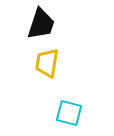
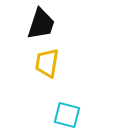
cyan square: moved 2 px left, 2 px down
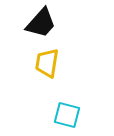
black trapezoid: moved 1 px up; rotated 24 degrees clockwise
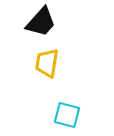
black trapezoid: moved 1 px up
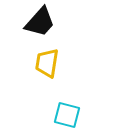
black trapezoid: moved 1 px left
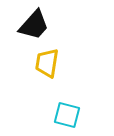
black trapezoid: moved 6 px left, 3 px down
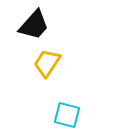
yellow trapezoid: rotated 24 degrees clockwise
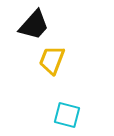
yellow trapezoid: moved 5 px right, 3 px up; rotated 12 degrees counterclockwise
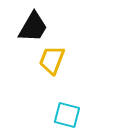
black trapezoid: moved 1 px left, 2 px down; rotated 12 degrees counterclockwise
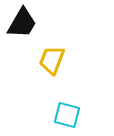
black trapezoid: moved 11 px left, 4 px up
